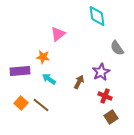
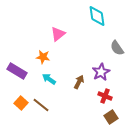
purple rectangle: moved 3 px left; rotated 36 degrees clockwise
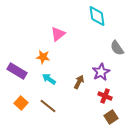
brown line: moved 7 px right, 1 px down
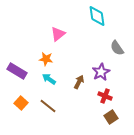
orange star: moved 3 px right, 2 px down
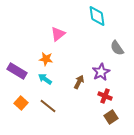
cyan arrow: moved 4 px left
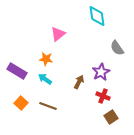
red cross: moved 2 px left
brown line: rotated 18 degrees counterclockwise
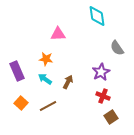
pink triangle: rotated 35 degrees clockwise
purple rectangle: rotated 36 degrees clockwise
brown arrow: moved 11 px left
brown line: rotated 48 degrees counterclockwise
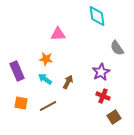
orange square: rotated 32 degrees counterclockwise
brown square: moved 3 px right
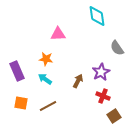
brown arrow: moved 10 px right, 1 px up
brown square: moved 1 px up
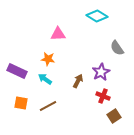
cyan diamond: rotated 50 degrees counterclockwise
orange star: moved 2 px right
purple rectangle: rotated 42 degrees counterclockwise
